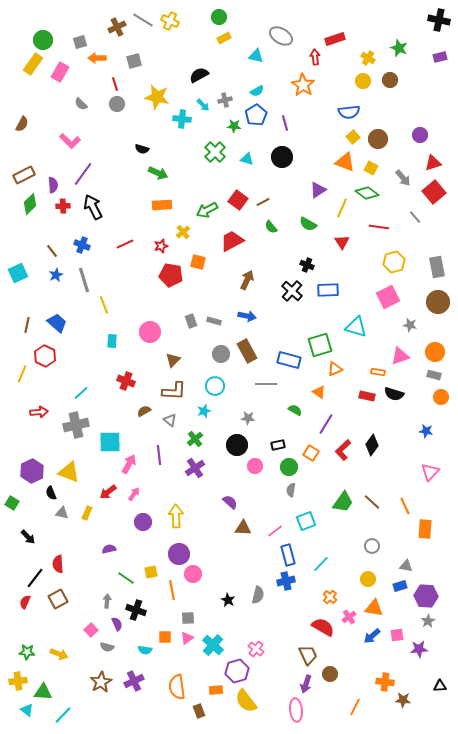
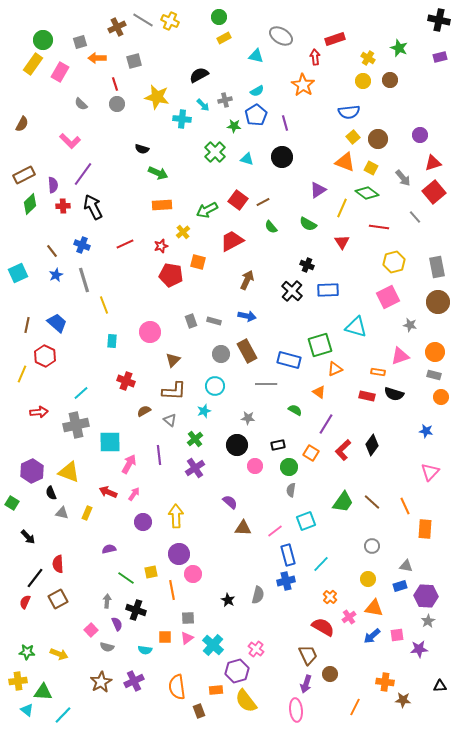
red arrow at (108, 492): rotated 60 degrees clockwise
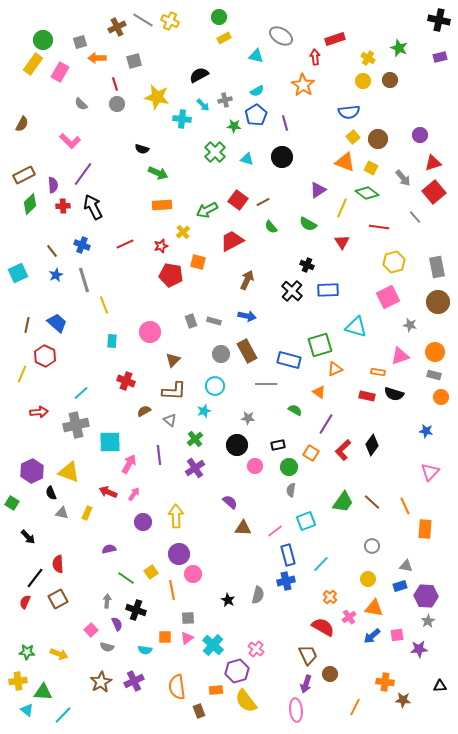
yellow square at (151, 572): rotated 24 degrees counterclockwise
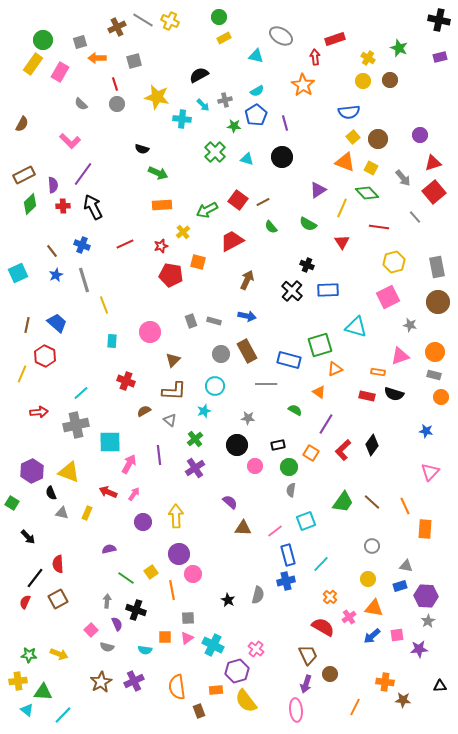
green diamond at (367, 193): rotated 10 degrees clockwise
cyan cross at (213, 645): rotated 15 degrees counterclockwise
green star at (27, 652): moved 2 px right, 3 px down
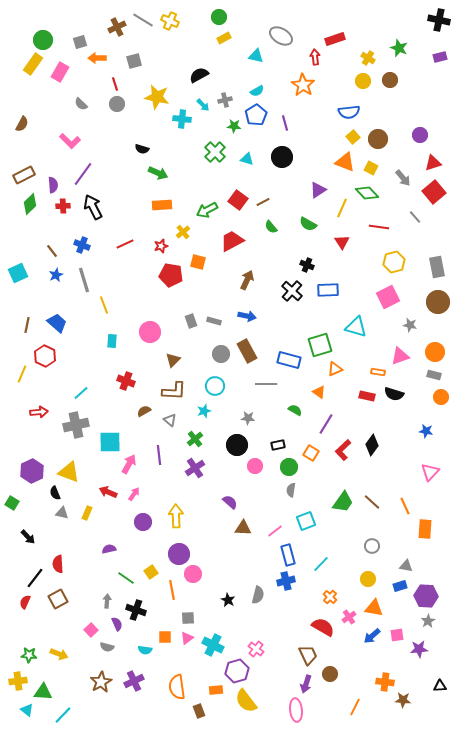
black semicircle at (51, 493): moved 4 px right
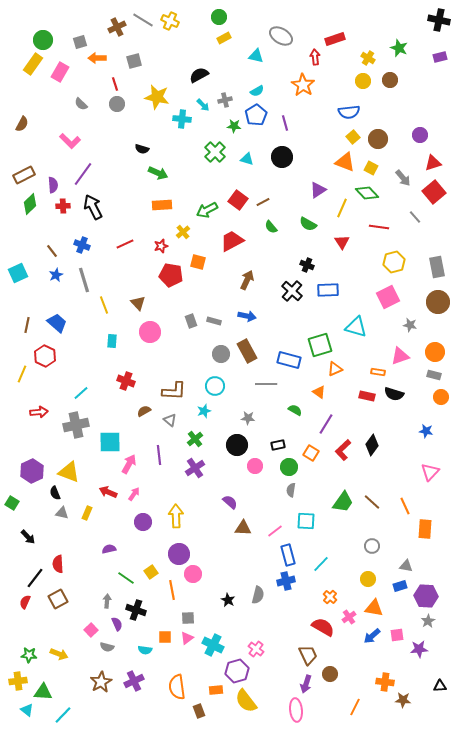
brown triangle at (173, 360): moved 35 px left, 57 px up; rotated 28 degrees counterclockwise
cyan square at (306, 521): rotated 24 degrees clockwise
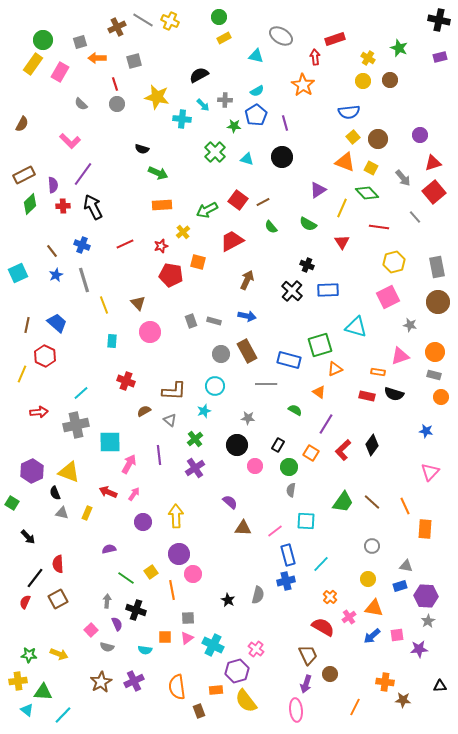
gray cross at (225, 100): rotated 16 degrees clockwise
black rectangle at (278, 445): rotated 48 degrees counterclockwise
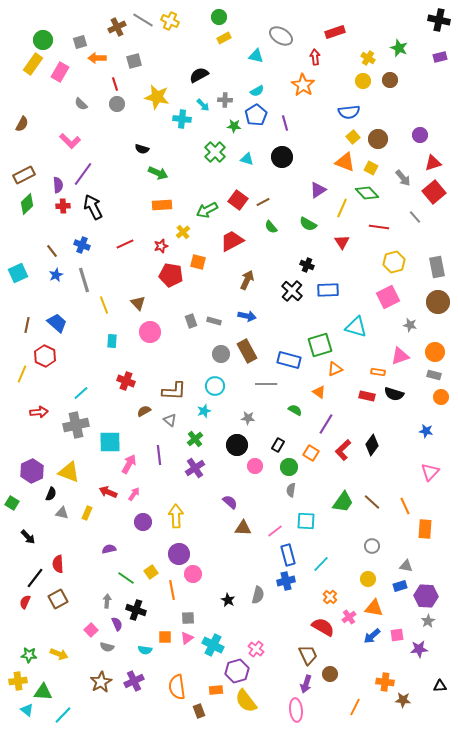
red rectangle at (335, 39): moved 7 px up
purple semicircle at (53, 185): moved 5 px right
green diamond at (30, 204): moved 3 px left
black semicircle at (55, 493): moved 4 px left, 1 px down; rotated 136 degrees counterclockwise
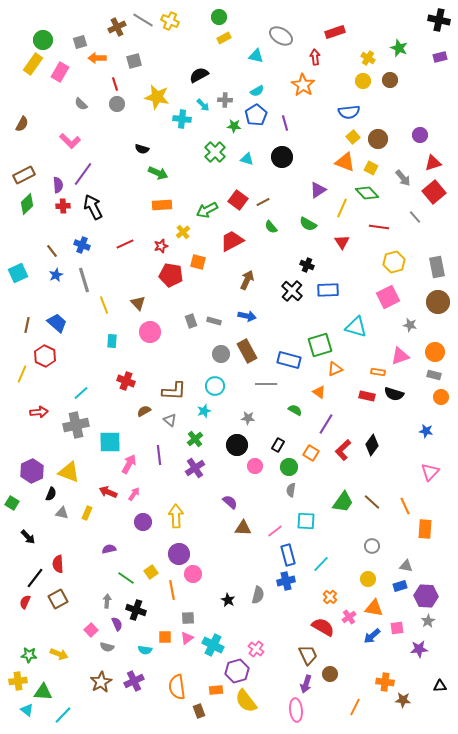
pink square at (397, 635): moved 7 px up
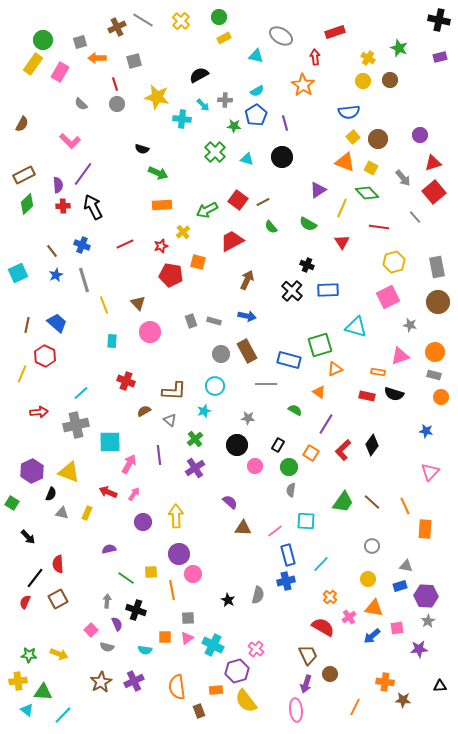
yellow cross at (170, 21): moved 11 px right; rotated 18 degrees clockwise
yellow square at (151, 572): rotated 32 degrees clockwise
